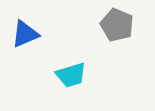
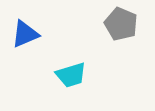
gray pentagon: moved 4 px right, 1 px up
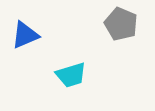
blue triangle: moved 1 px down
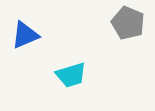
gray pentagon: moved 7 px right, 1 px up
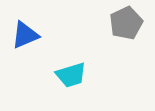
gray pentagon: moved 2 px left; rotated 24 degrees clockwise
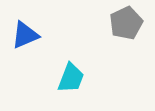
cyan trapezoid: moved 3 px down; rotated 52 degrees counterclockwise
